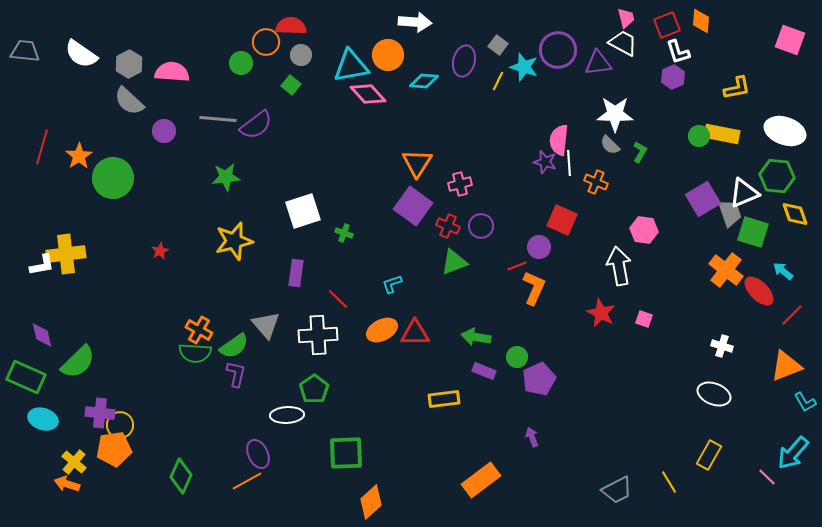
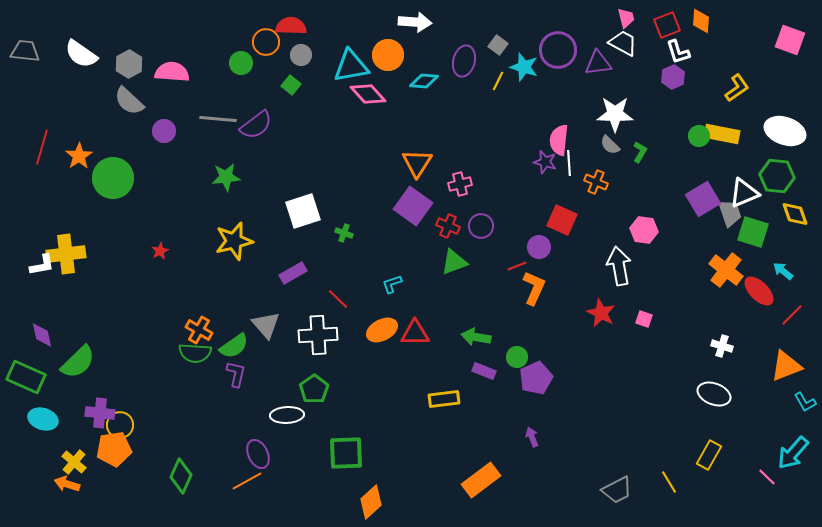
yellow L-shape at (737, 88): rotated 24 degrees counterclockwise
purple rectangle at (296, 273): moved 3 px left; rotated 52 degrees clockwise
purple pentagon at (539, 379): moved 3 px left, 1 px up
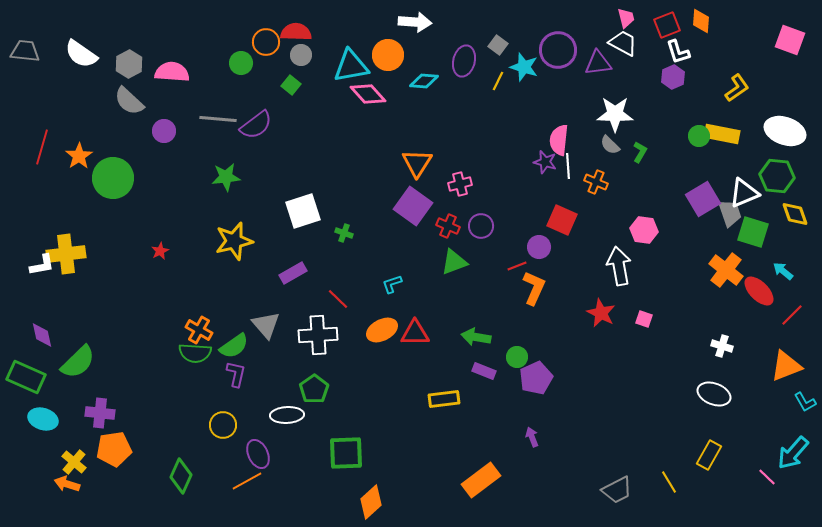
red semicircle at (291, 26): moved 5 px right, 6 px down
white line at (569, 163): moved 1 px left, 3 px down
yellow circle at (120, 425): moved 103 px right
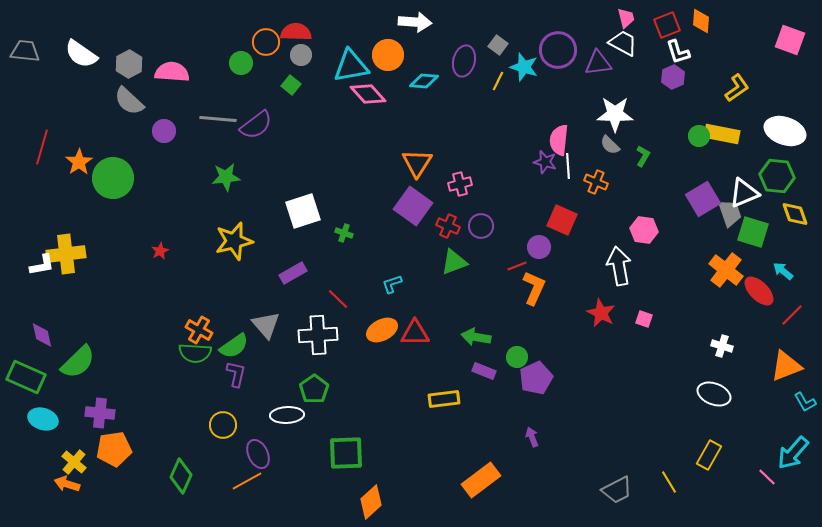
green L-shape at (640, 152): moved 3 px right, 4 px down
orange star at (79, 156): moved 6 px down
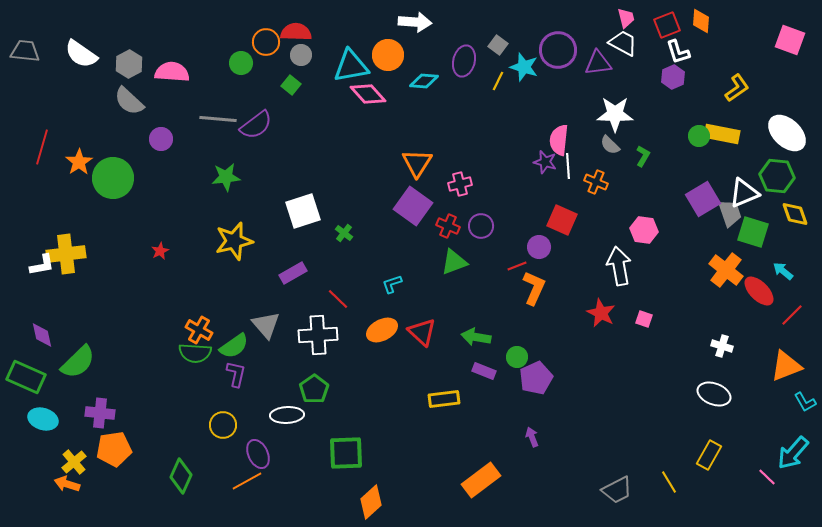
purple circle at (164, 131): moved 3 px left, 8 px down
white ellipse at (785, 131): moved 2 px right, 2 px down; rotated 24 degrees clockwise
green cross at (344, 233): rotated 18 degrees clockwise
red triangle at (415, 333): moved 7 px right, 1 px up; rotated 44 degrees clockwise
yellow cross at (74, 462): rotated 10 degrees clockwise
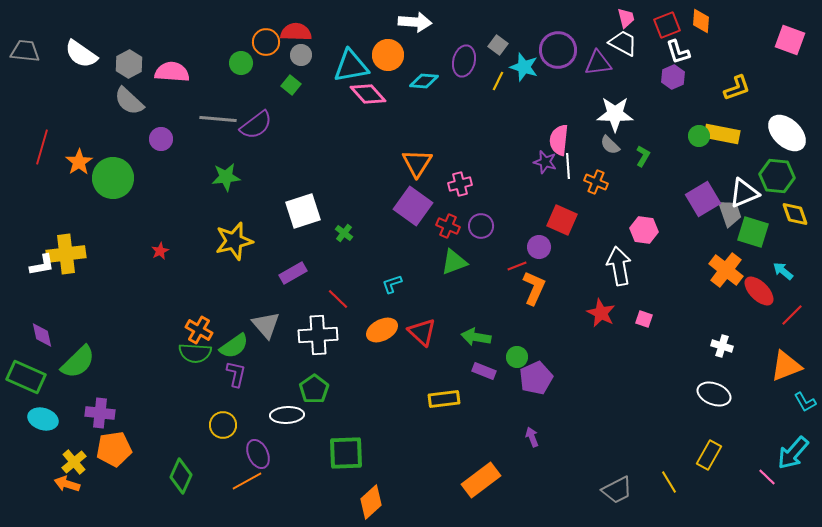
yellow L-shape at (737, 88): rotated 16 degrees clockwise
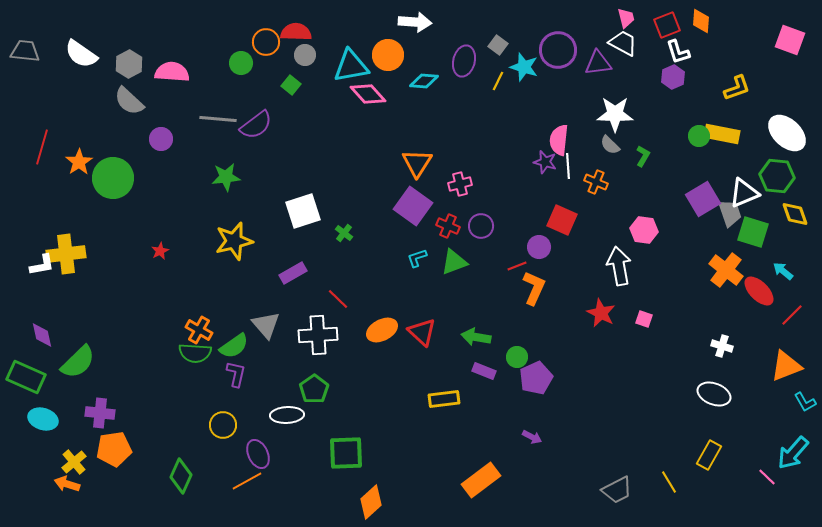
gray circle at (301, 55): moved 4 px right
cyan L-shape at (392, 284): moved 25 px right, 26 px up
purple arrow at (532, 437): rotated 138 degrees clockwise
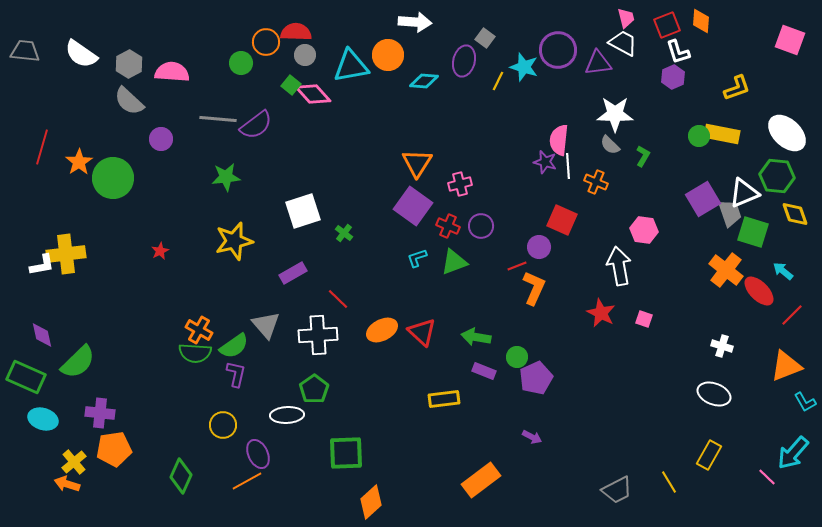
gray square at (498, 45): moved 13 px left, 7 px up
pink diamond at (368, 94): moved 55 px left
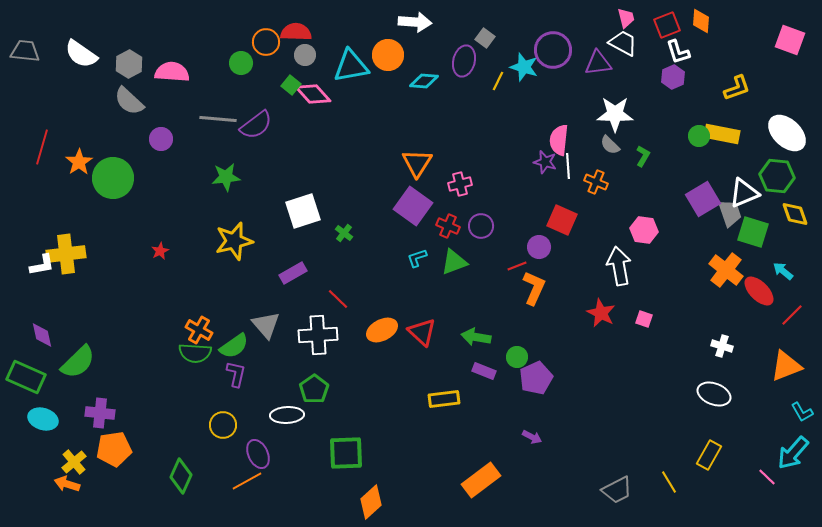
purple circle at (558, 50): moved 5 px left
cyan L-shape at (805, 402): moved 3 px left, 10 px down
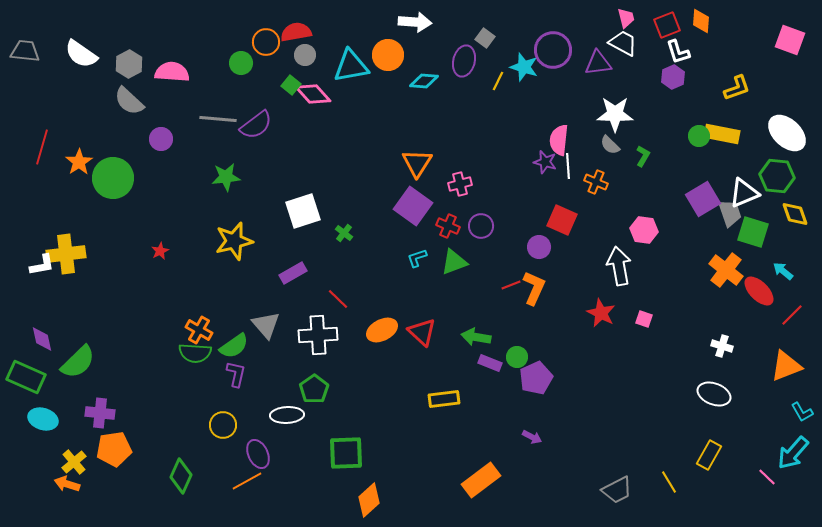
red semicircle at (296, 32): rotated 12 degrees counterclockwise
red line at (517, 266): moved 6 px left, 19 px down
purple diamond at (42, 335): moved 4 px down
purple rectangle at (484, 371): moved 6 px right, 8 px up
orange diamond at (371, 502): moved 2 px left, 2 px up
